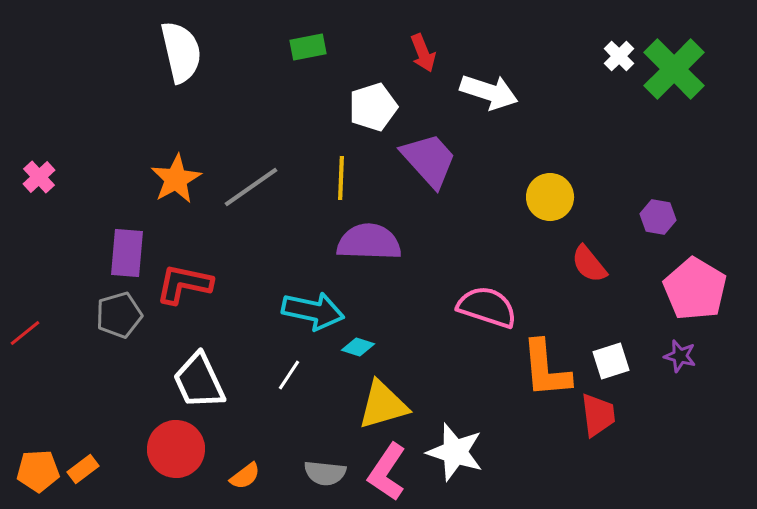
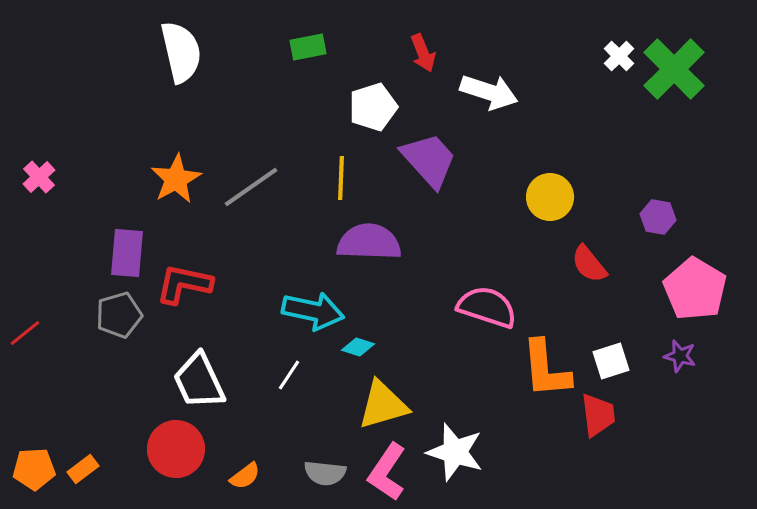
orange pentagon: moved 4 px left, 2 px up
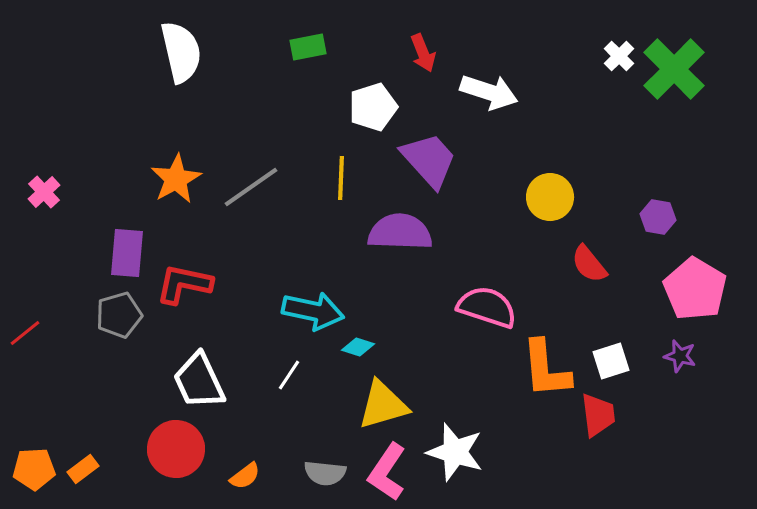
pink cross: moved 5 px right, 15 px down
purple semicircle: moved 31 px right, 10 px up
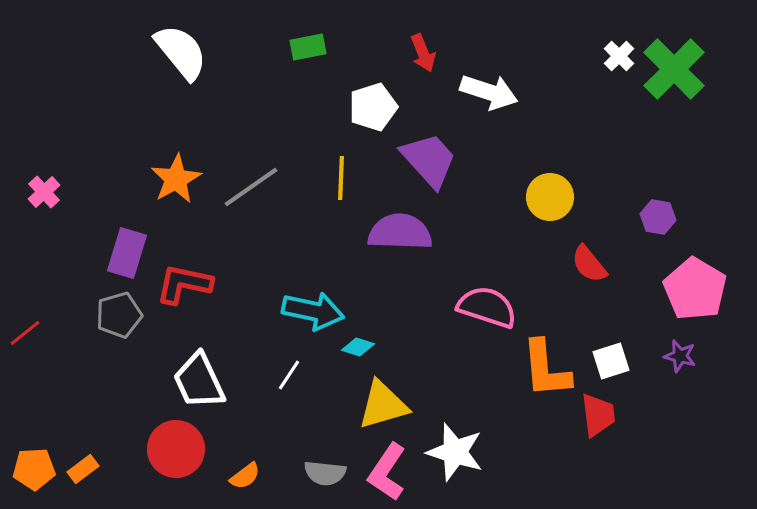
white semicircle: rotated 26 degrees counterclockwise
purple rectangle: rotated 12 degrees clockwise
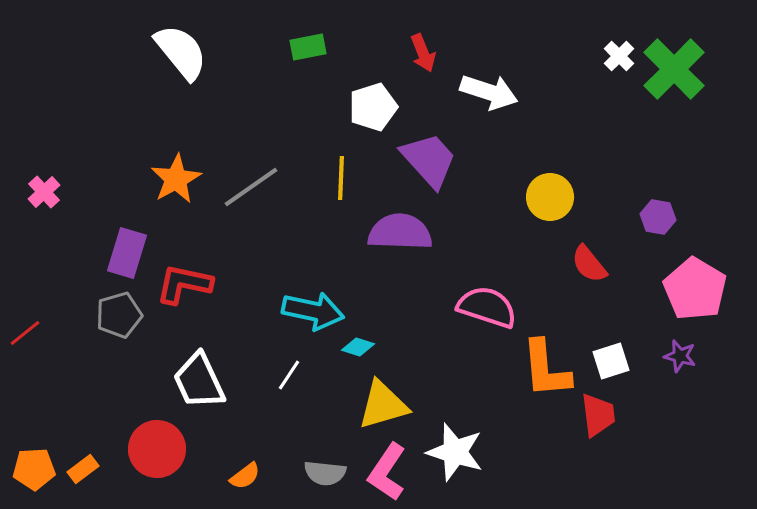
red circle: moved 19 px left
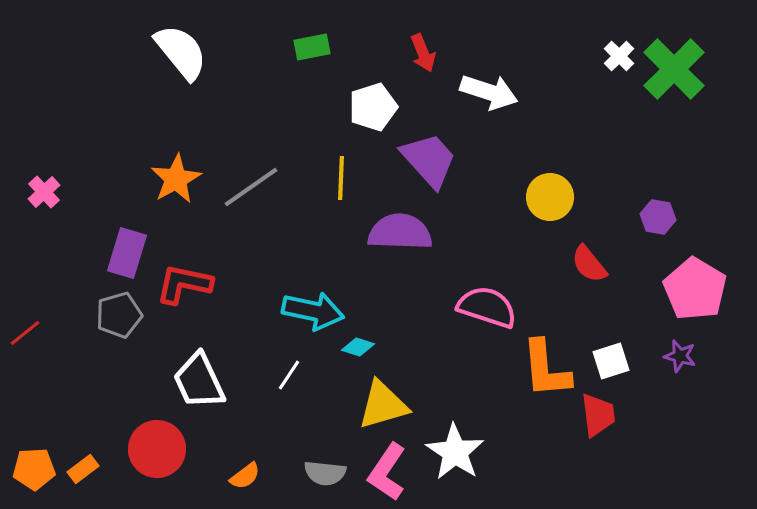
green rectangle: moved 4 px right
white star: rotated 16 degrees clockwise
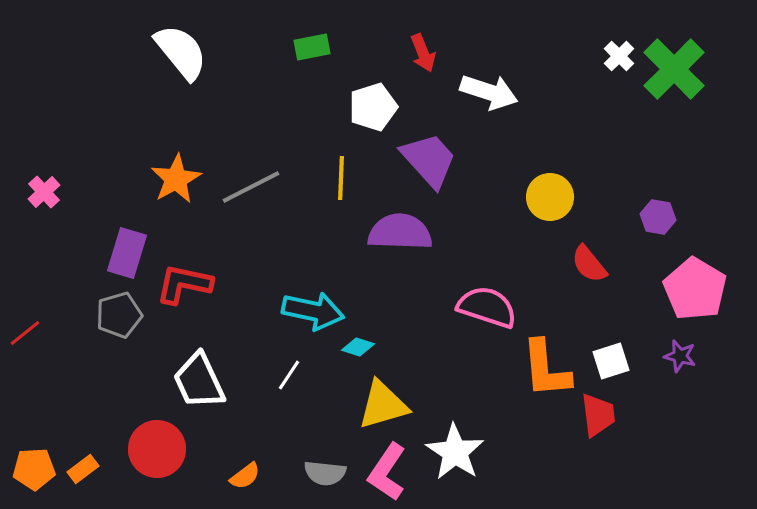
gray line: rotated 8 degrees clockwise
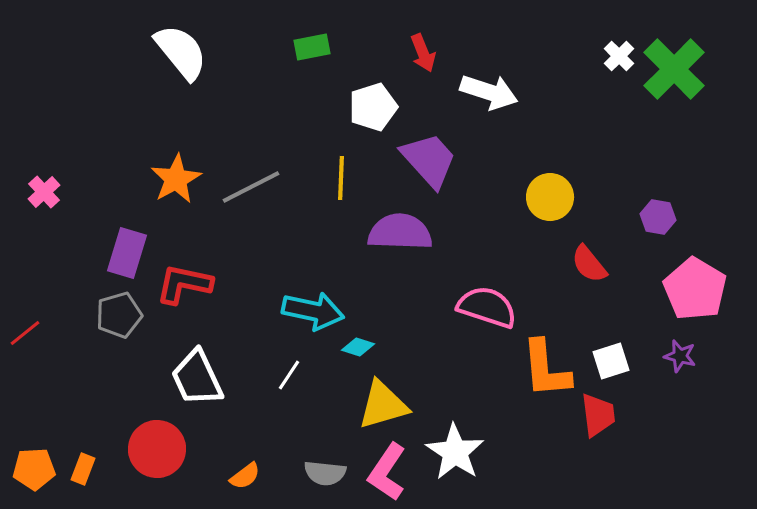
white trapezoid: moved 2 px left, 3 px up
orange rectangle: rotated 32 degrees counterclockwise
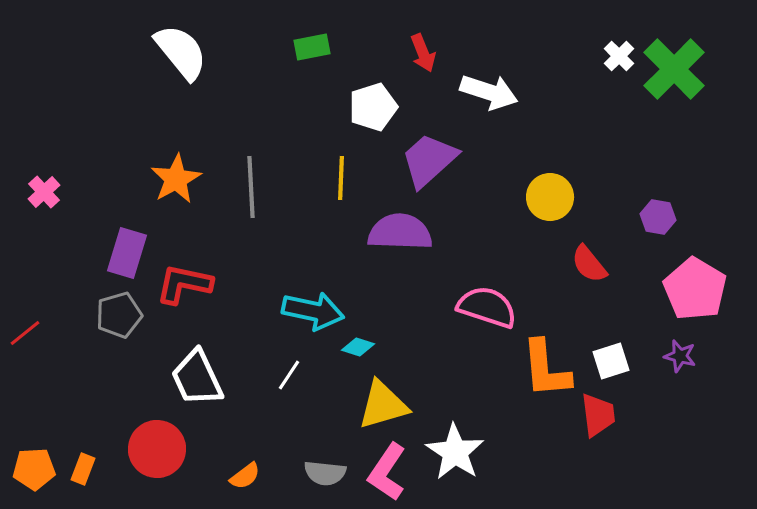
purple trapezoid: rotated 90 degrees counterclockwise
gray line: rotated 66 degrees counterclockwise
